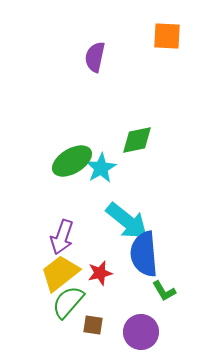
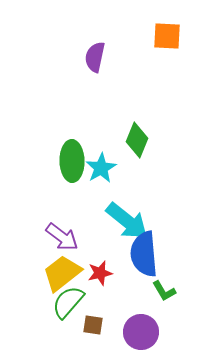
green diamond: rotated 56 degrees counterclockwise
green ellipse: rotated 60 degrees counterclockwise
purple arrow: rotated 72 degrees counterclockwise
yellow trapezoid: moved 2 px right
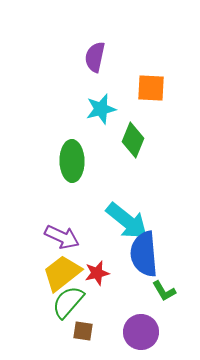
orange square: moved 16 px left, 52 px down
green diamond: moved 4 px left
cyan star: moved 59 px up; rotated 16 degrees clockwise
purple arrow: rotated 12 degrees counterclockwise
red star: moved 3 px left
brown square: moved 10 px left, 6 px down
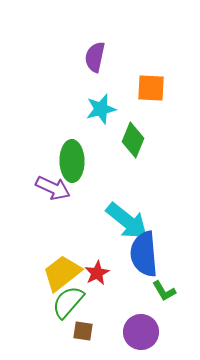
purple arrow: moved 9 px left, 49 px up
red star: rotated 15 degrees counterclockwise
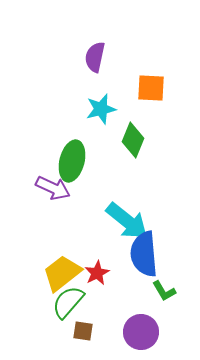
green ellipse: rotated 15 degrees clockwise
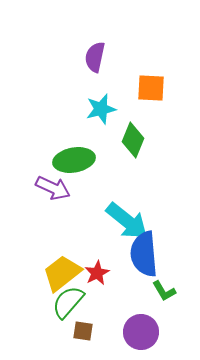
green ellipse: moved 2 px right, 1 px up; rotated 66 degrees clockwise
